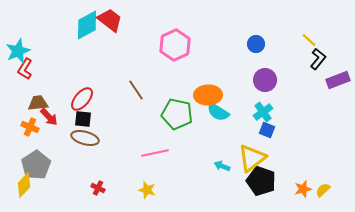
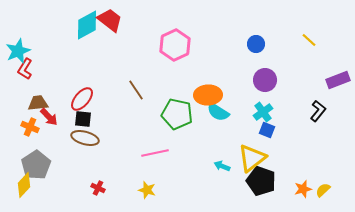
black L-shape: moved 52 px down
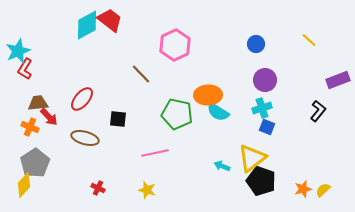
brown line: moved 5 px right, 16 px up; rotated 10 degrees counterclockwise
cyan cross: moved 1 px left, 4 px up; rotated 18 degrees clockwise
black square: moved 35 px right
blue square: moved 3 px up
gray pentagon: moved 1 px left, 2 px up
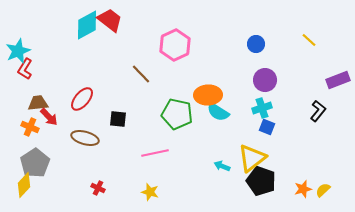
yellow star: moved 3 px right, 2 px down
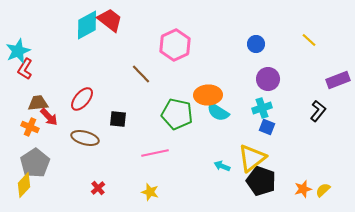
purple circle: moved 3 px right, 1 px up
red cross: rotated 24 degrees clockwise
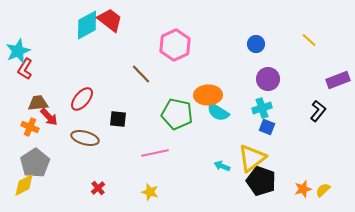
yellow diamond: rotated 20 degrees clockwise
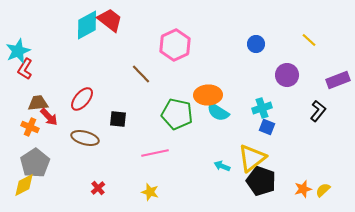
purple circle: moved 19 px right, 4 px up
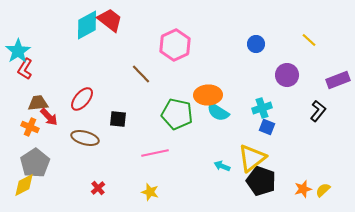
cyan star: rotated 10 degrees counterclockwise
